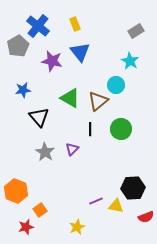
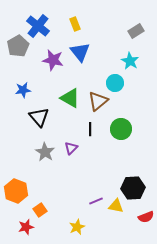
purple star: moved 1 px right, 1 px up
cyan circle: moved 1 px left, 2 px up
purple triangle: moved 1 px left, 1 px up
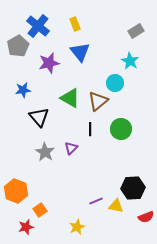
purple star: moved 4 px left, 3 px down; rotated 25 degrees counterclockwise
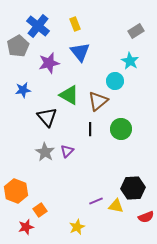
cyan circle: moved 2 px up
green triangle: moved 1 px left, 3 px up
black triangle: moved 8 px right
purple triangle: moved 4 px left, 3 px down
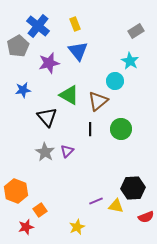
blue triangle: moved 2 px left, 1 px up
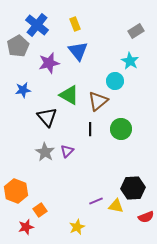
blue cross: moved 1 px left, 1 px up
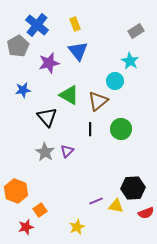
red semicircle: moved 4 px up
